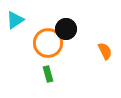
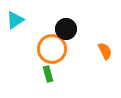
orange circle: moved 4 px right, 6 px down
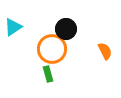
cyan triangle: moved 2 px left, 7 px down
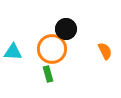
cyan triangle: moved 25 px down; rotated 36 degrees clockwise
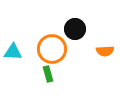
black circle: moved 9 px right
orange semicircle: rotated 114 degrees clockwise
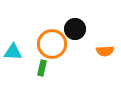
orange circle: moved 5 px up
green rectangle: moved 6 px left, 6 px up; rotated 28 degrees clockwise
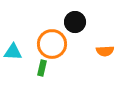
black circle: moved 7 px up
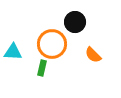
orange semicircle: moved 12 px left, 4 px down; rotated 48 degrees clockwise
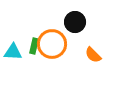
green rectangle: moved 8 px left, 22 px up
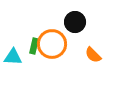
cyan triangle: moved 5 px down
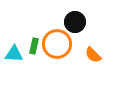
orange circle: moved 5 px right
cyan triangle: moved 1 px right, 3 px up
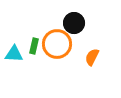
black circle: moved 1 px left, 1 px down
orange semicircle: moved 1 px left, 2 px down; rotated 72 degrees clockwise
